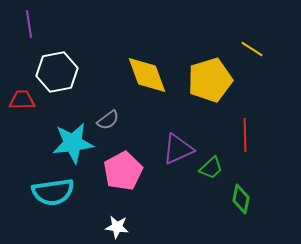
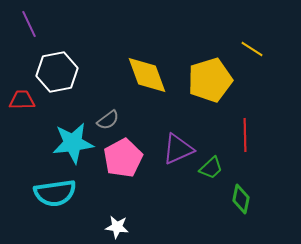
purple line: rotated 16 degrees counterclockwise
pink pentagon: moved 13 px up
cyan semicircle: moved 2 px right, 1 px down
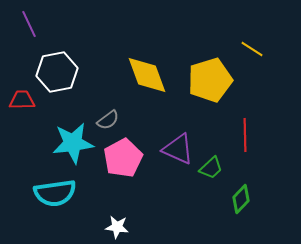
purple triangle: rotated 48 degrees clockwise
green diamond: rotated 32 degrees clockwise
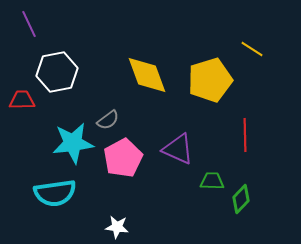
green trapezoid: moved 1 px right, 13 px down; rotated 135 degrees counterclockwise
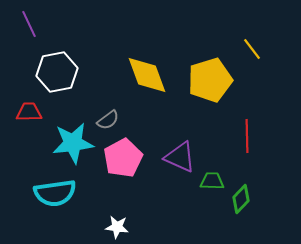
yellow line: rotated 20 degrees clockwise
red trapezoid: moved 7 px right, 12 px down
red line: moved 2 px right, 1 px down
purple triangle: moved 2 px right, 8 px down
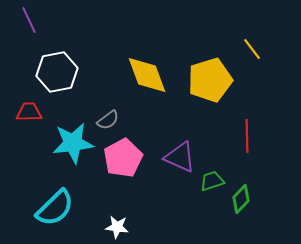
purple line: moved 4 px up
green trapezoid: rotated 20 degrees counterclockwise
cyan semicircle: moved 15 px down; rotated 36 degrees counterclockwise
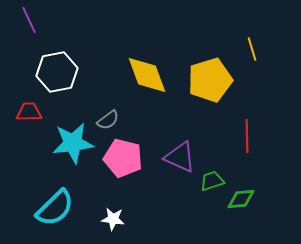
yellow line: rotated 20 degrees clockwise
pink pentagon: rotated 30 degrees counterclockwise
green diamond: rotated 40 degrees clockwise
white star: moved 4 px left, 8 px up
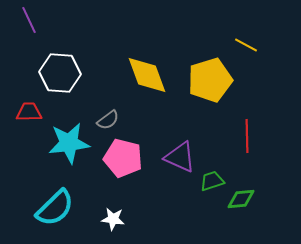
yellow line: moved 6 px left, 4 px up; rotated 45 degrees counterclockwise
white hexagon: moved 3 px right, 1 px down; rotated 15 degrees clockwise
cyan star: moved 4 px left
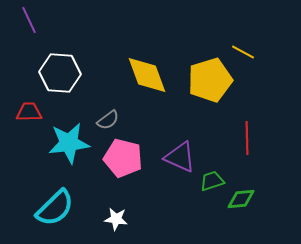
yellow line: moved 3 px left, 7 px down
red line: moved 2 px down
white star: moved 3 px right
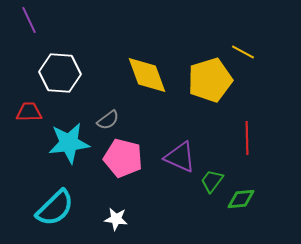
green trapezoid: rotated 35 degrees counterclockwise
